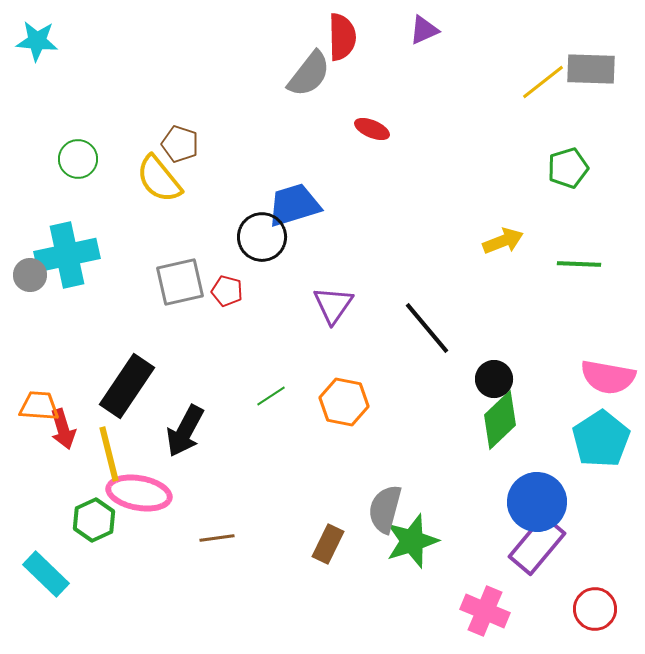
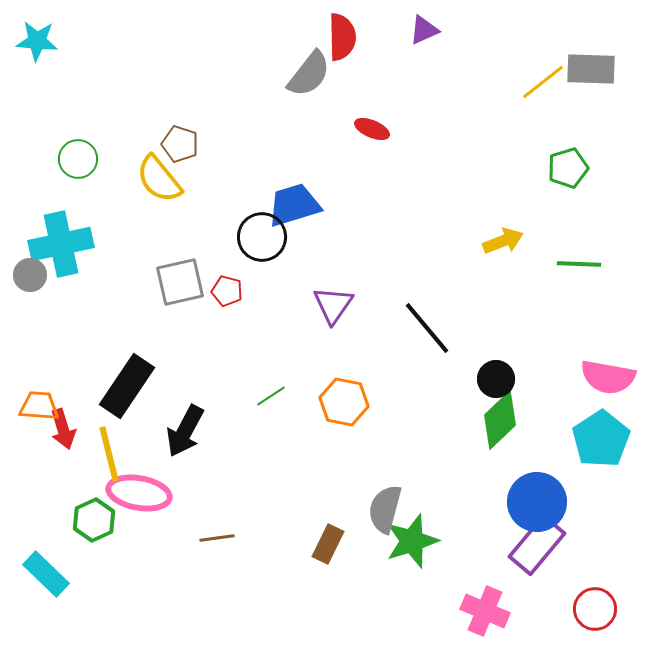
cyan cross at (67, 255): moved 6 px left, 11 px up
black circle at (494, 379): moved 2 px right
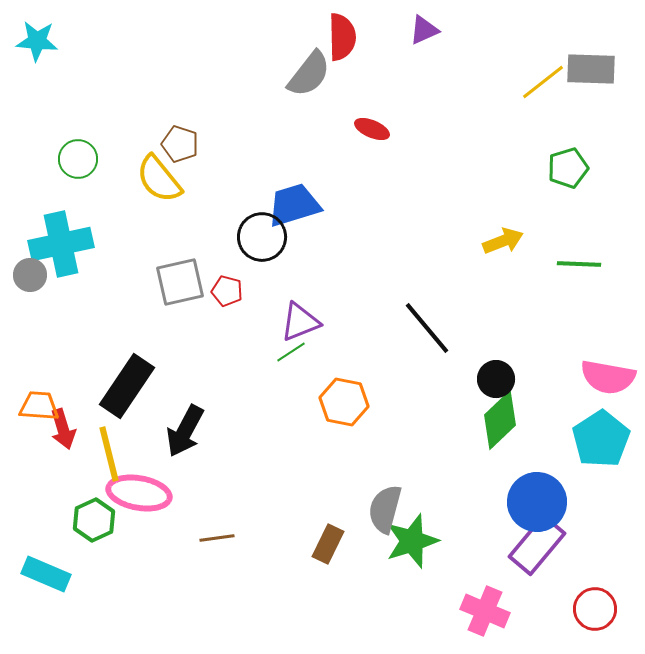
purple triangle at (333, 305): moved 33 px left, 17 px down; rotated 33 degrees clockwise
green line at (271, 396): moved 20 px right, 44 px up
cyan rectangle at (46, 574): rotated 21 degrees counterclockwise
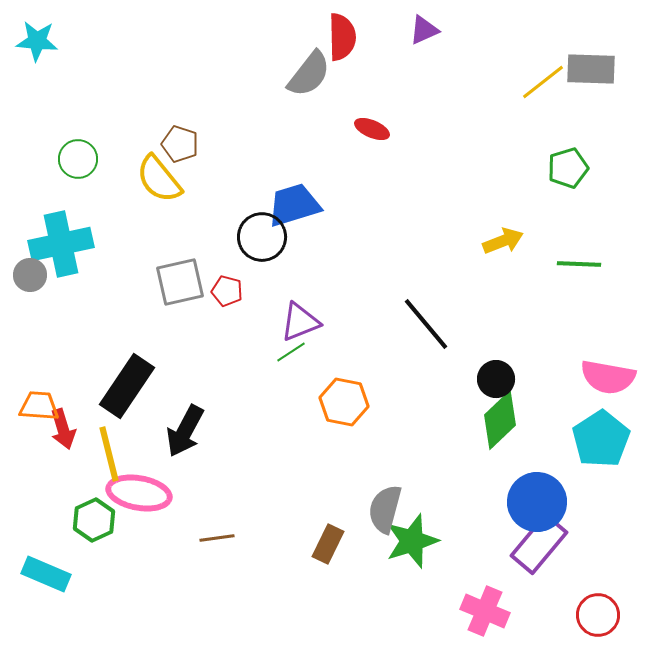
black line at (427, 328): moved 1 px left, 4 px up
purple rectangle at (537, 545): moved 2 px right, 1 px up
red circle at (595, 609): moved 3 px right, 6 px down
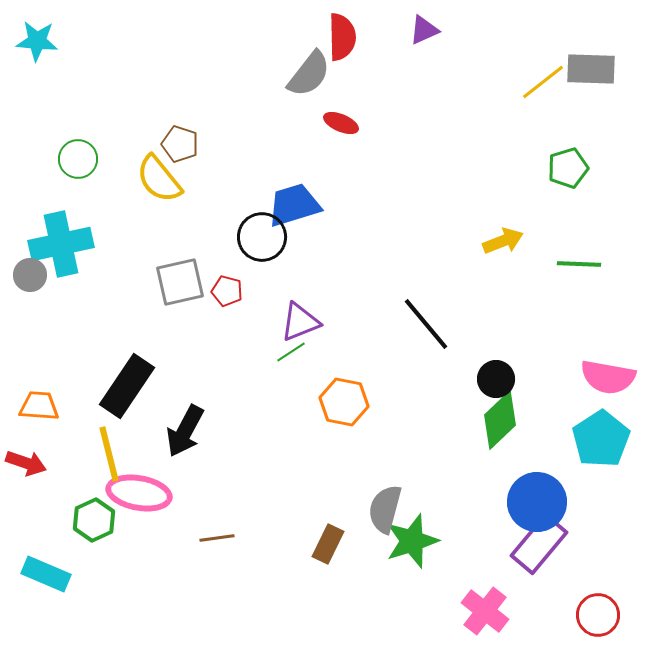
red ellipse at (372, 129): moved 31 px left, 6 px up
red arrow at (63, 429): moved 37 px left, 34 px down; rotated 54 degrees counterclockwise
pink cross at (485, 611): rotated 15 degrees clockwise
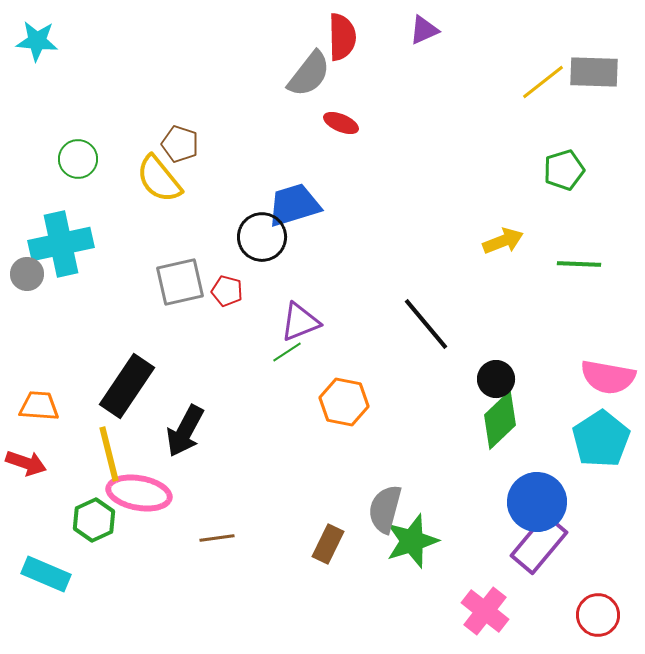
gray rectangle at (591, 69): moved 3 px right, 3 px down
green pentagon at (568, 168): moved 4 px left, 2 px down
gray circle at (30, 275): moved 3 px left, 1 px up
green line at (291, 352): moved 4 px left
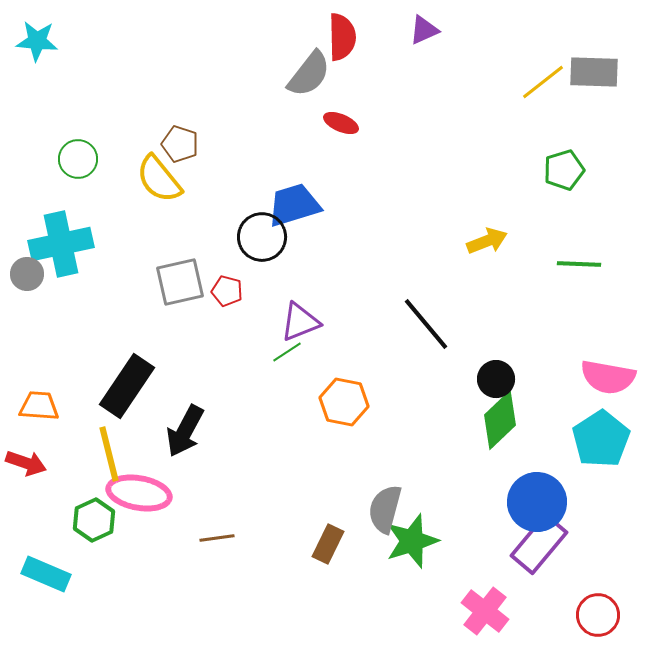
yellow arrow at (503, 241): moved 16 px left
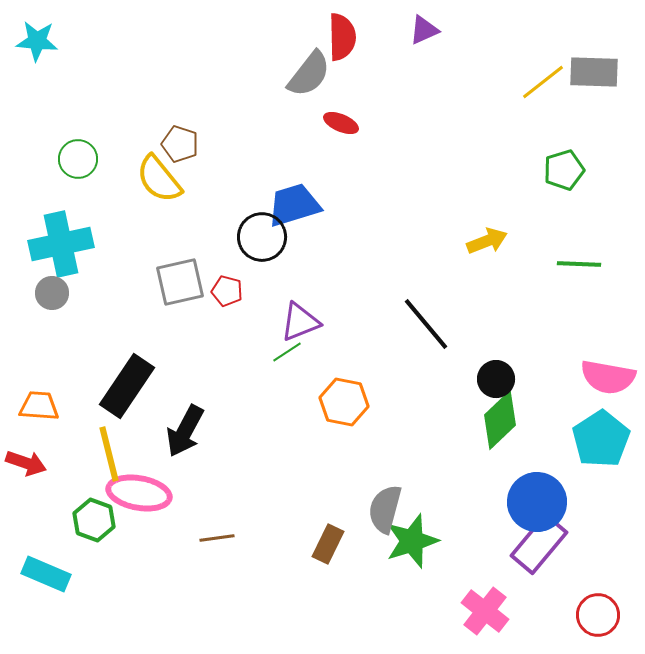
gray circle at (27, 274): moved 25 px right, 19 px down
green hexagon at (94, 520): rotated 15 degrees counterclockwise
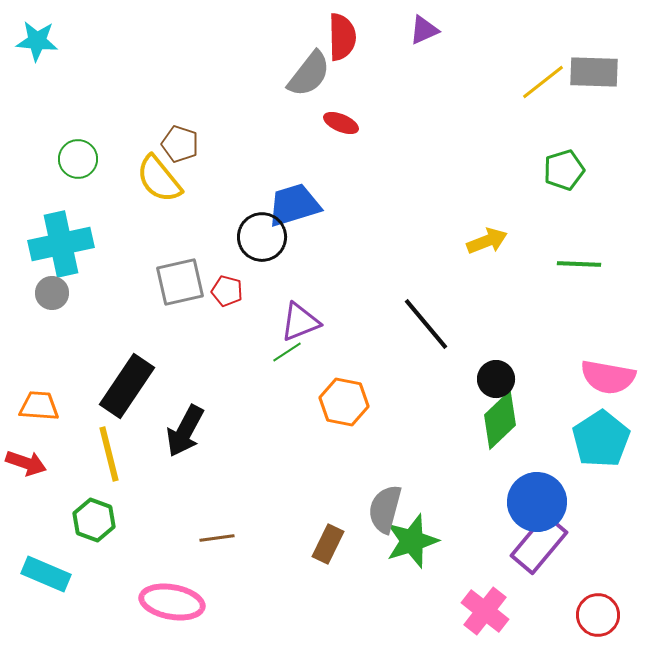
pink ellipse at (139, 493): moved 33 px right, 109 px down
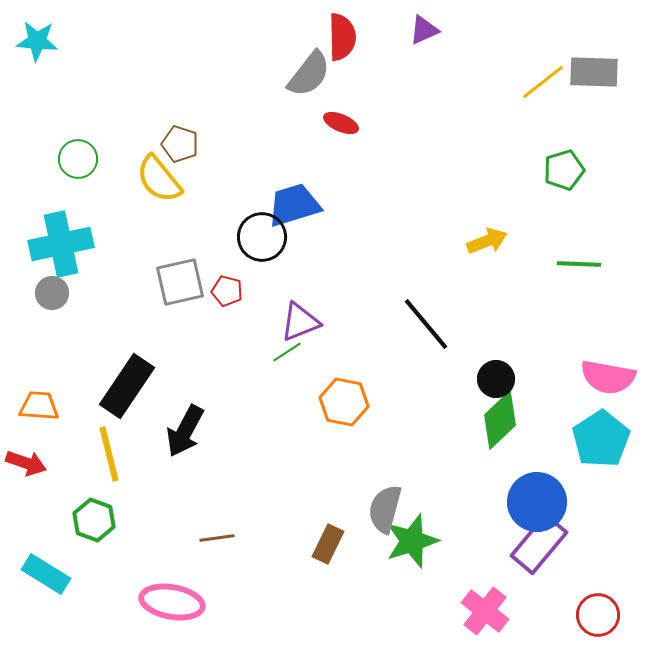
cyan rectangle at (46, 574): rotated 9 degrees clockwise
